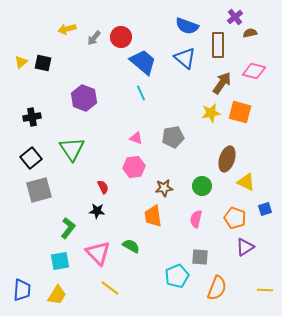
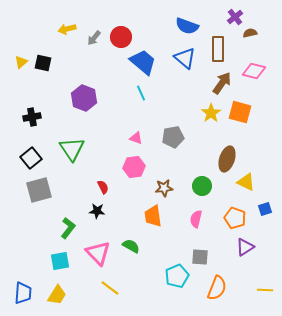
brown rectangle at (218, 45): moved 4 px down
yellow star at (211, 113): rotated 24 degrees counterclockwise
blue trapezoid at (22, 290): moved 1 px right, 3 px down
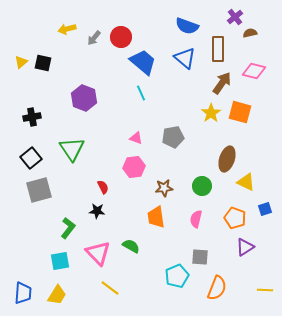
orange trapezoid at (153, 216): moved 3 px right, 1 px down
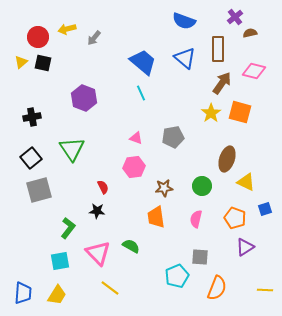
blue semicircle at (187, 26): moved 3 px left, 5 px up
red circle at (121, 37): moved 83 px left
